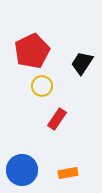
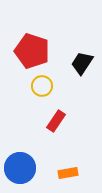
red pentagon: rotated 28 degrees counterclockwise
red rectangle: moved 1 px left, 2 px down
blue circle: moved 2 px left, 2 px up
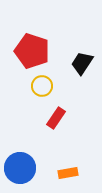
red rectangle: moved 3 px up
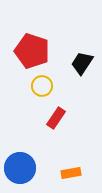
orange rectangle: moved 3 px right
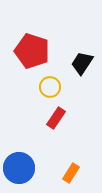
yellow circle: moved 8 px right, 1 px down
blue circle: moved 1 px left
orange rectangle: rotated 48 degrees counterclockwise
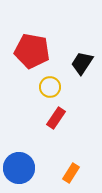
red pentagon: rotated 8 degrees counterclockwise
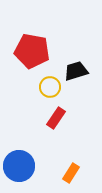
black trapezoid: moved 6 px left, 8 px down; rotated 40 degrees clockwise
blue circle: moved 2 px up
